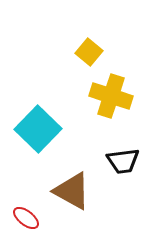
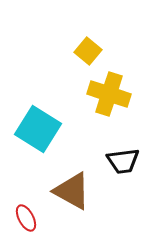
yellow square: moved 1 px left, 1 px up
yellow cross: moved 2 px left, 2 px up
cyan square: rotated 12 degrees counterclockwise
red ellipse: rotated 24 degrees clockwise
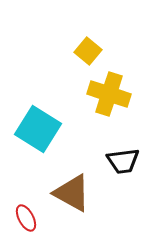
brown triangle: moved 2 px down
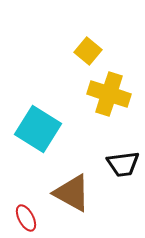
black trapezoid: moved 3 px down
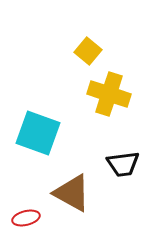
cyan square: moved 4 px down; rotated 12 degrees counterclockwise
red ellipse: rotated 76 degrees counterclockwise
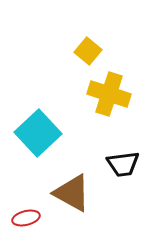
cyan square: rotated 27 degrees clockwise
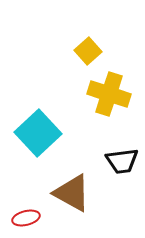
yellow square: rotated 8 degrees clockwise
black trapezoid: moved 1 px left, 3 px up
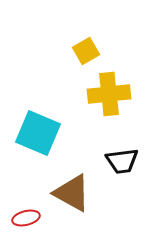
yellow square: moved 2 px left; rotated 12 degrees clockwise
yellow cross: rotated 24 degrees counterclockwise
cyan square: rotated 24 degrees counterclockwise
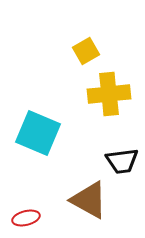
brown triangle: moved 17 px right, 7 px down
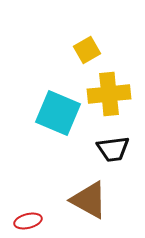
yellow square: moved 1 px right, 1 px up
cyan square: moved 20 px right, 20 px up
black trapezoid: moved 9 px left, 12 px up
red ellipse: moved 2 px right, 3 px down
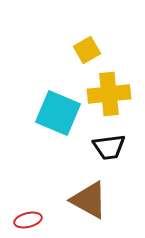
black trapezoid: moved 4 px left, 2 px up
red ellipse: moved 1 px up
